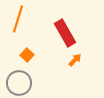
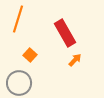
orange square: moved 3 px right
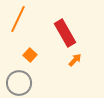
orange line: rotated 8 degrees clockwise
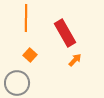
orange line: moved 8 px right, 1 px up; rotated 24 degrees counterclockwise
gray circle: moved 2 px left
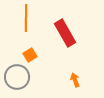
orange square: rotated 16 degrees clockwise
orange arrow: moved 20 px down; rotated 64 degrees counterclockwise
gray circle: moved 6 px up
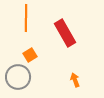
gray circle: moved 1 px right
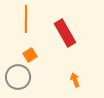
orange line: moved 1 px down
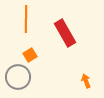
orange arrow: moved 11 px right, 1 px down
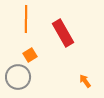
red rectangle: moved 2 px left
orange arrow: moved 1 px left; rotated 16 degrees counterclockwise
